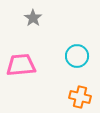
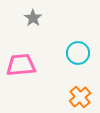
cyan circle: moved 1 px right, 3 px up
orange cross: rotated 35 degrees clockwise
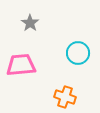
gray star: moved 3 px left, 5 px down
orange cross: moved 15 px left; rotated 30 degrees counterclockwise
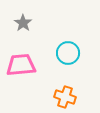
gray star: moved 7 px left
cyan circle: moved 10 px left
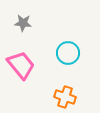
gray star: rotated 30 degrees counterclockwise
pink trapezoid: rotated 56 degrees clockwise
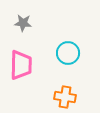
pink trapezoid: rotated 40 degrees clockwise
orange cross: rotated 10 degrees counterclockwise
